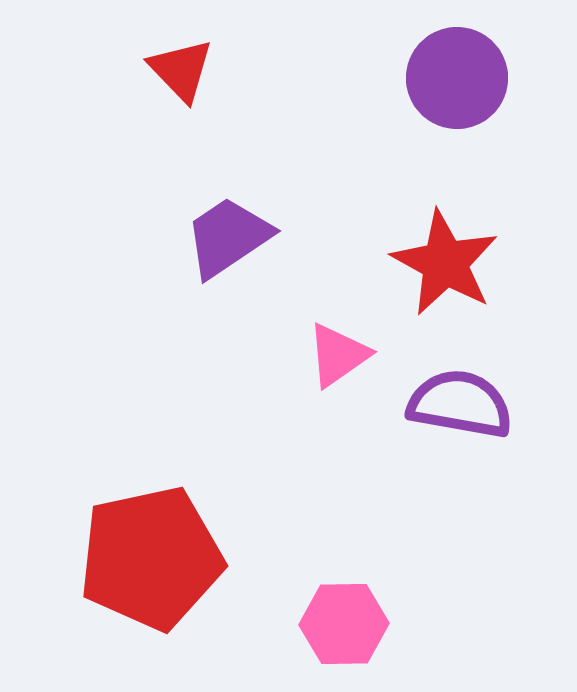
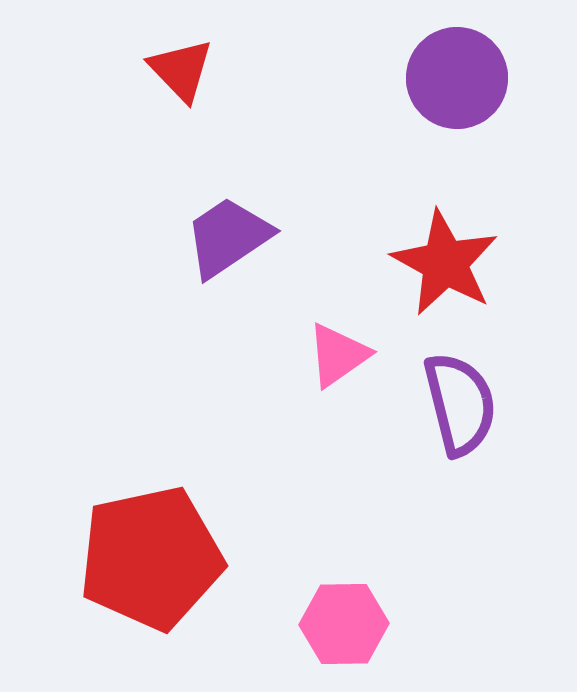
purple semicircle: rotated 66 degrees clockwise
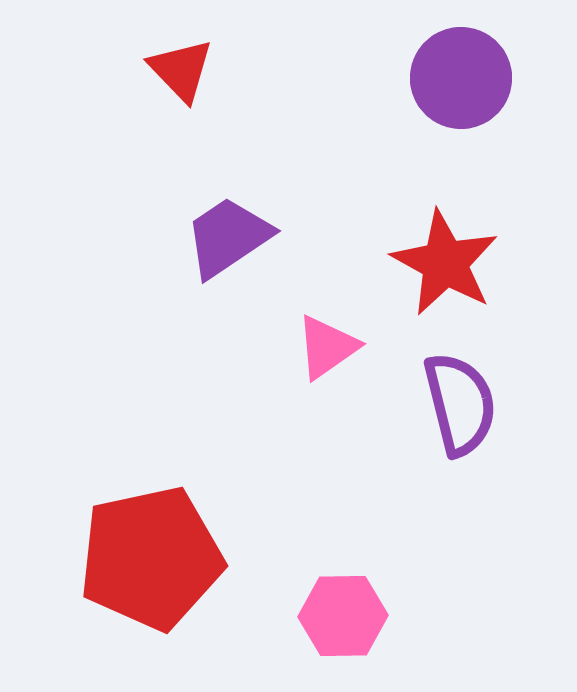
purple circle: moved 4 px right
pink triangle: moved 11 px left, 8 px up
pink hexagon: moved 1 px left, 8 px up
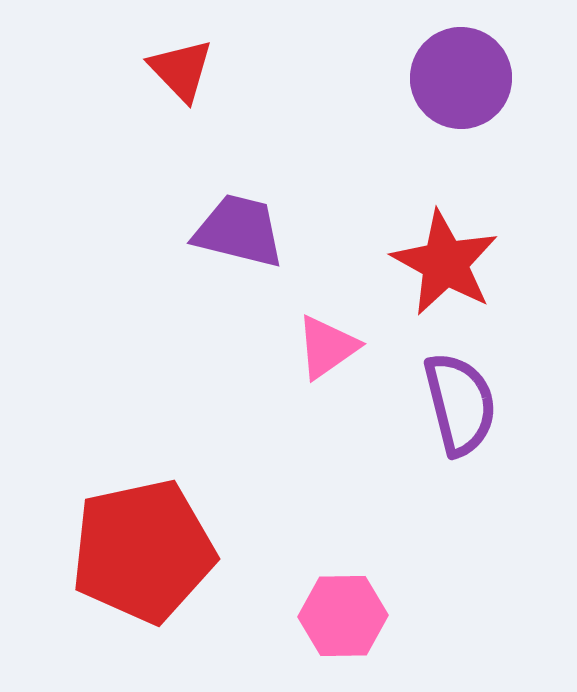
purple trapezoid: moved 11 px right, 6 px up; rotated 48 degrees clockwise
red pentagon: moved 8 px left, 7 px up
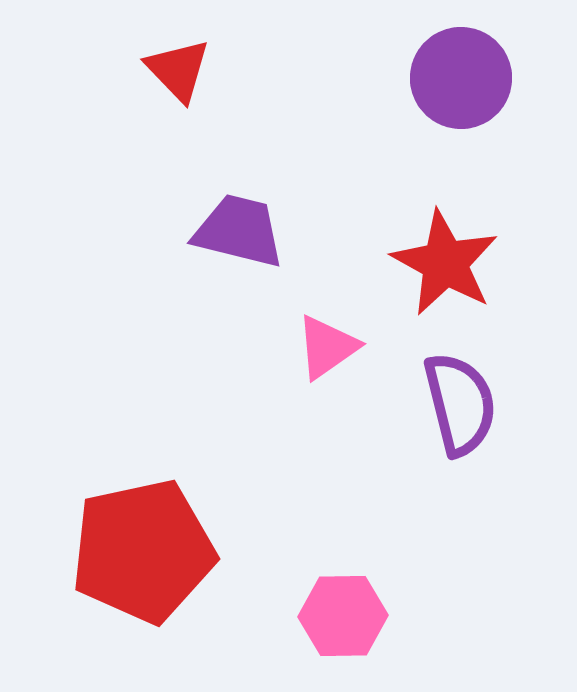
red triangle: moved 3 px left
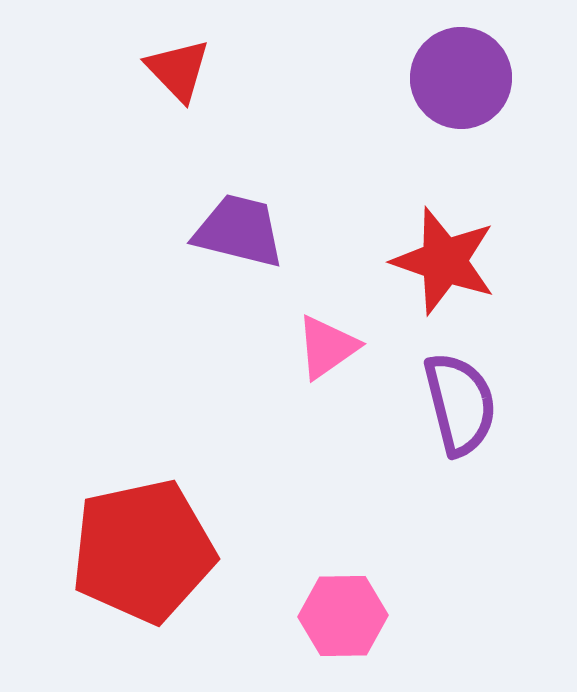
red star: moved 1 px left, 2 px up; rotated 10 degrees counterclockwise
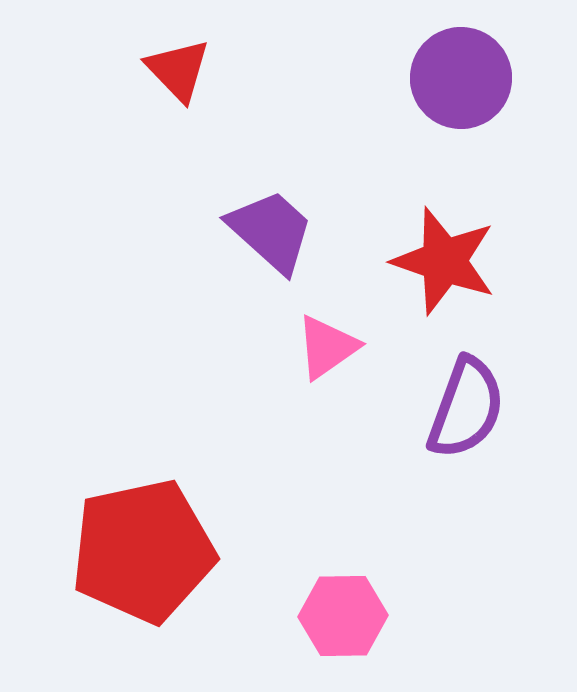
purple trapezoid: moved 32 px right; rotated 28 degrees clockwise
purple semicircle: moved 6 px right, 4 px down; rotated 34 degrees clockwise
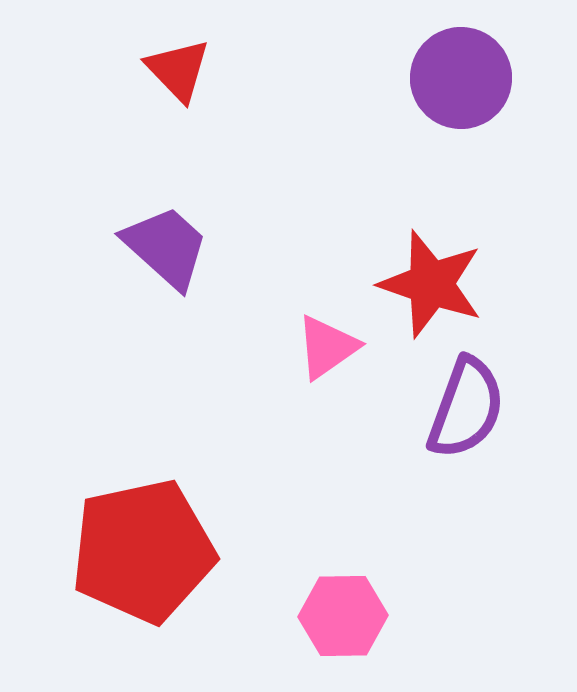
purple trapezoid: moved 105 px left, 16 px down
red star: moved 13 px left, 23 px down
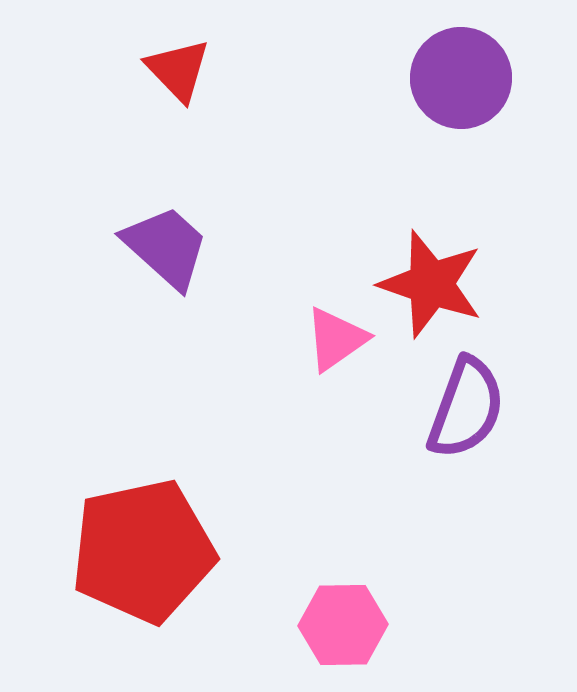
pink triangle: moved 9 px right, 8 px up
pink hexagon: moved 9 px down
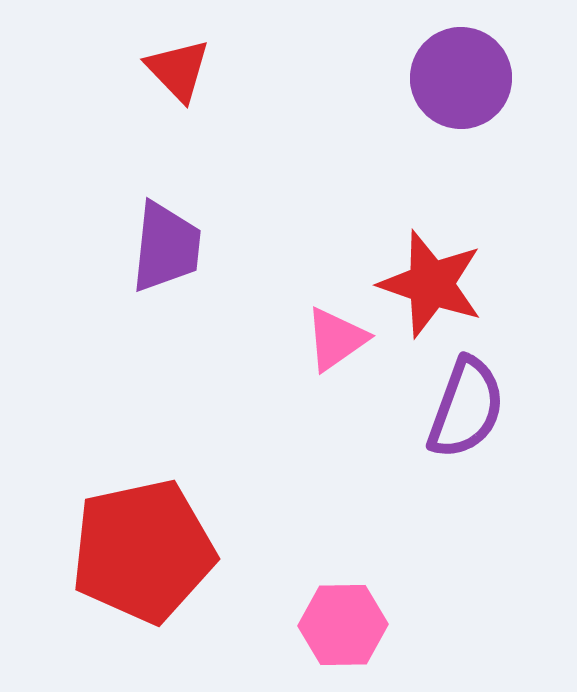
purple trapezoid: rotated 54 degrees clockwise
